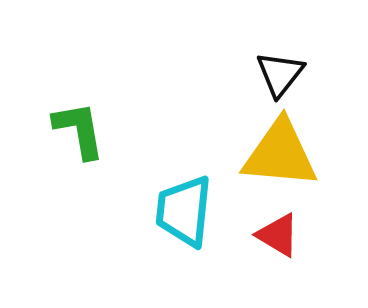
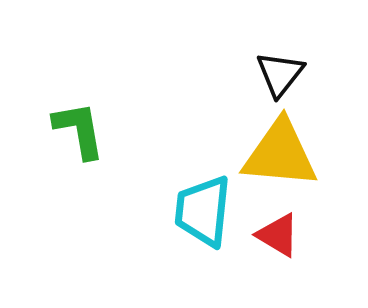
cyan trapezoid: moved 19 px right
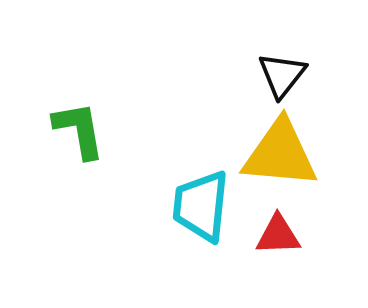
black triangle: moved 2 px right, 1 px down
cyan trapezoid: moved 2 px left, 5 px up
red triangle: rotated 33 degrees counterclockwise
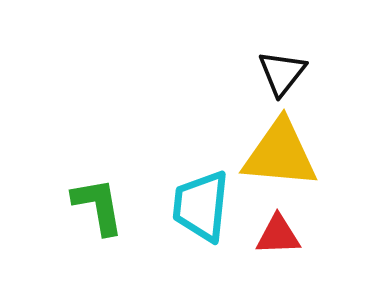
black triangle: moved 2 px up
green L-shape: moved 19 px right, 76 px down
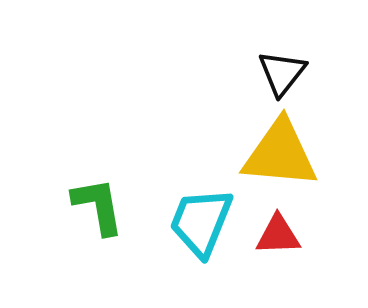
cyan trapezoid: moved 16 px down; rotated 16 degrees clockwise
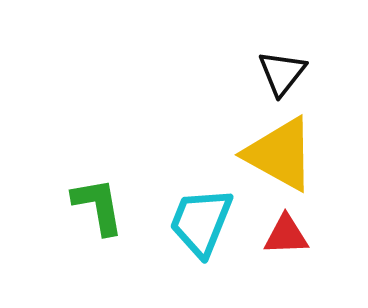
yellow triangle: rotated 24 degrees clockwise
red triangle: moved 8 px right
